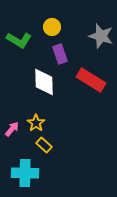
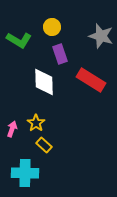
pink arrow: rotated 21 degrees counterclockwise
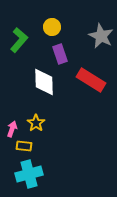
gray star: rotated 10 degrees clockwise
green L-shape: rotated 80 degrees counterclockwise
yellow rectangle: moved 20 px left, 1 px down; rotated 35 degrees counterclockwise
cyan cross: moved 4 px right, 1 px down; rotated 16 degrees counterclockwise
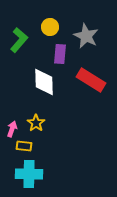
yellow circle: moved 2 px left
gray star: moved 15 px left
purple rectangle: rotated 24 degrees clockwise
cyan cross: rotated 16 degrees clockwise
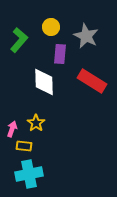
yellow circle: moved 1 px right
red rectangle: moved 1 px right, 1 px down
cyan cross: rotated 12 degrees counterclockwise
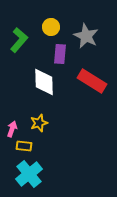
yellow star: moved 3 px right; rotated 18 degrees clockwise
cyan cross: rotated 28 degrees counterclockwise
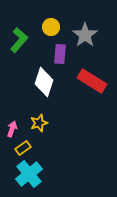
gray star: moved 1 px left, 1 px up; rotated 10 degrees clockwise
white diamond: rotated 20 degrees clockwise
yellow rectangle: moved 1 px left, 2 px down; rotated 42 degrees counterclockwise
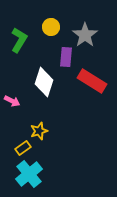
green L-shape: rotated 10 degrees counterclockwise
purple rectangle: moved 6 px right, 3 px down
yellow star: moved 8 px down
pink arrow: moved 28 px up; rotated 98 degrees clockwise
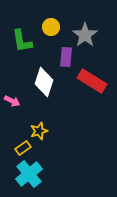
green L-shape: moved 3 px right, 1 px down; rotated 140 degrees clockwise
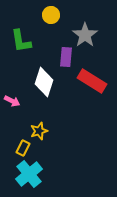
yellow circle: moved 12 px up
green L-shape: moved 1 px left
yellow rectangle: rotated 28 degrees counterclockwise
